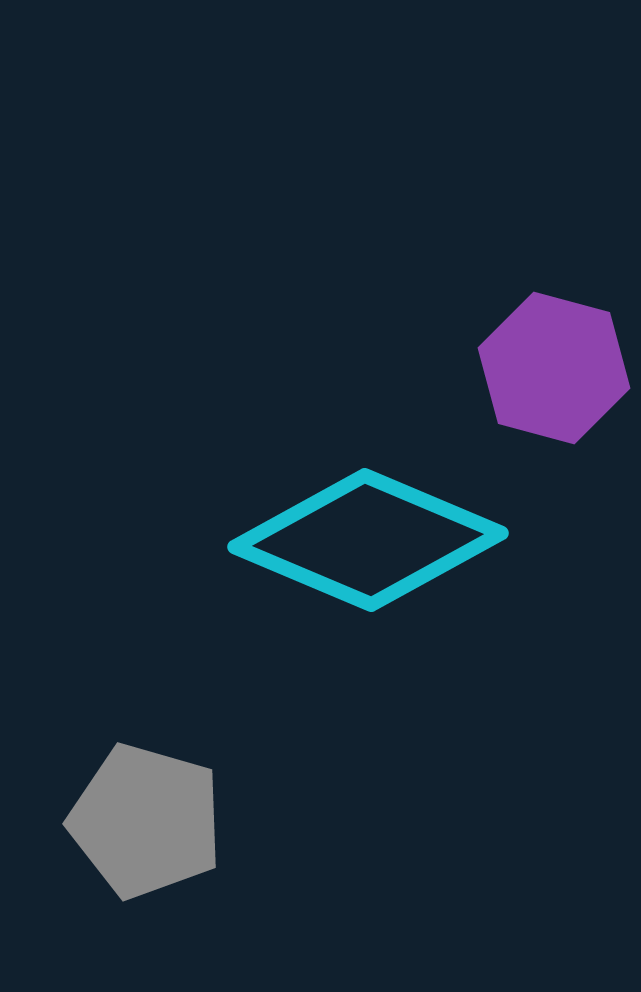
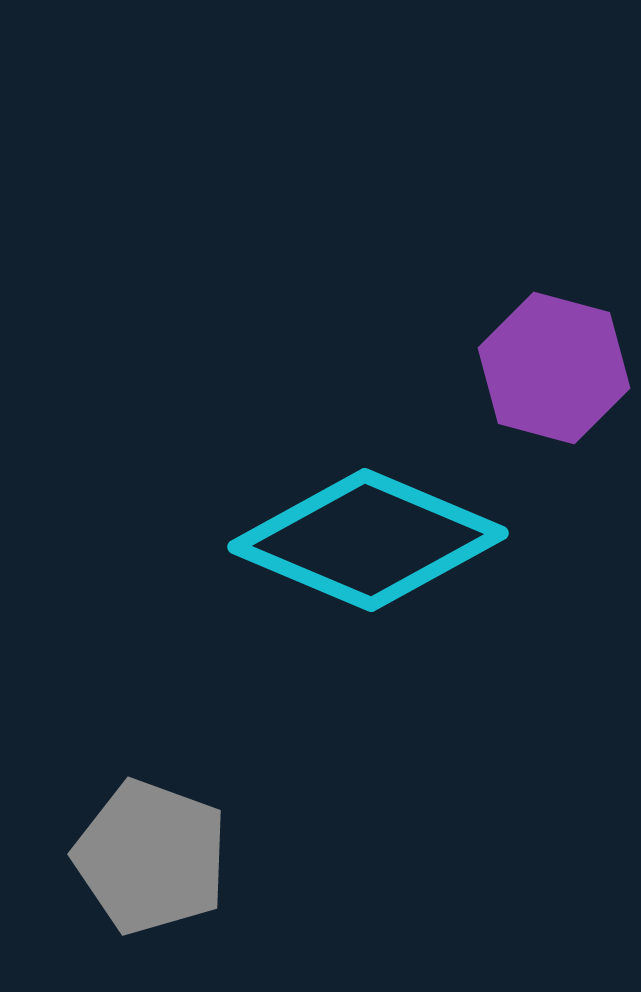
gray pentagon: moved 5 px right, 36 px down; rotated 4 degrees clockwise
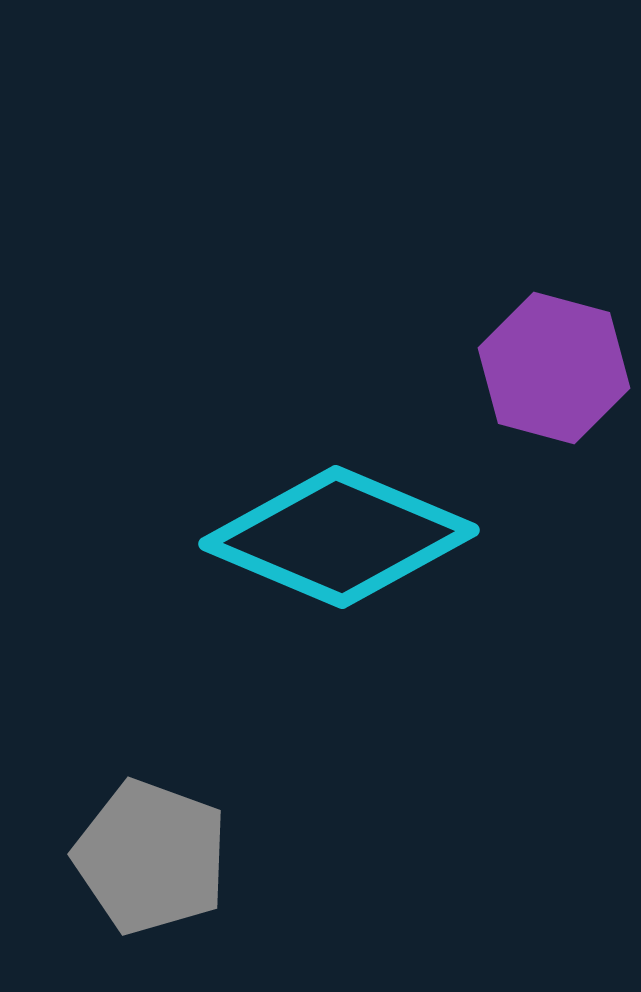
cyan diamond: moved 29 px left, 3 px up
